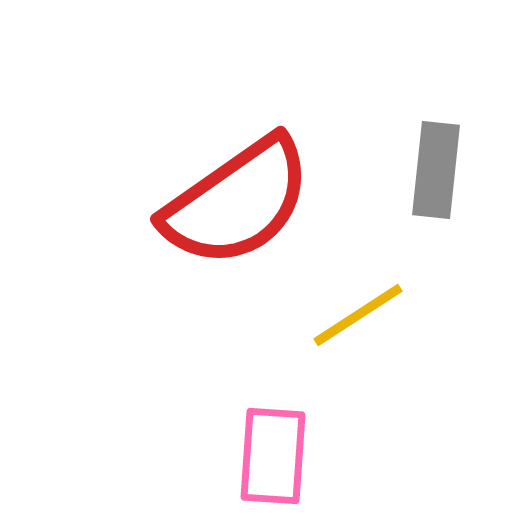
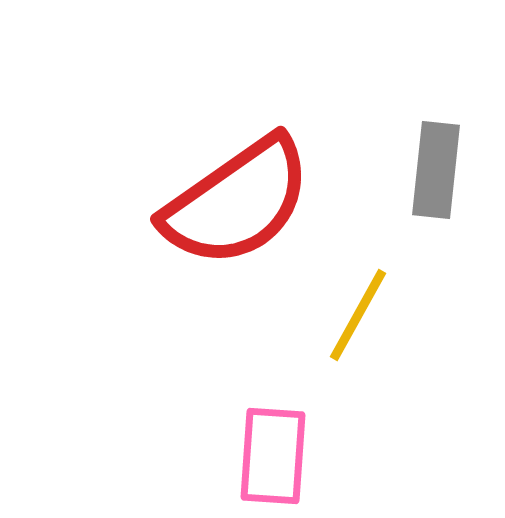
yellow line: rotated 28 degrees counterclockwise
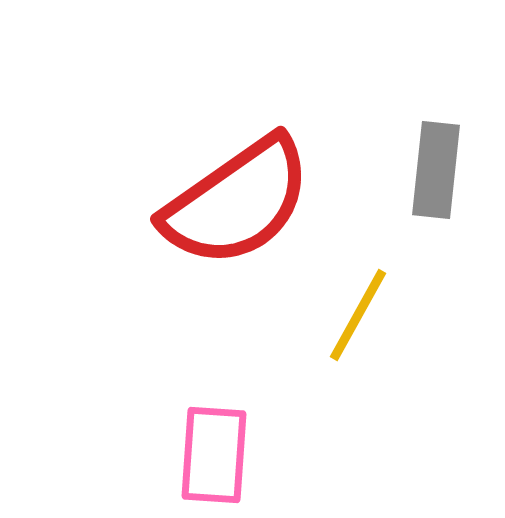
pink rectangle: moved 59 px left, 1 px up
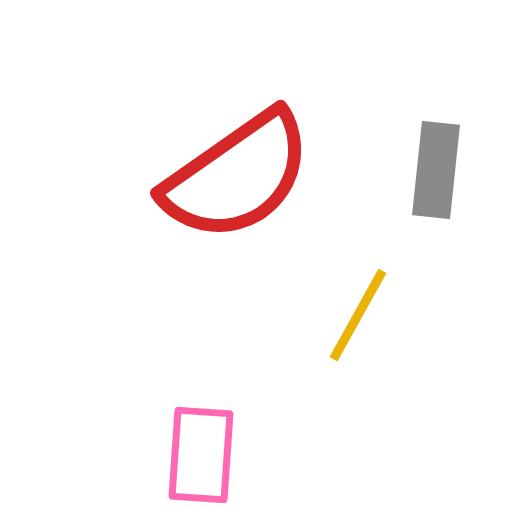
red semicircle: moved 26 px up
pink rectangle: moved 13 px left
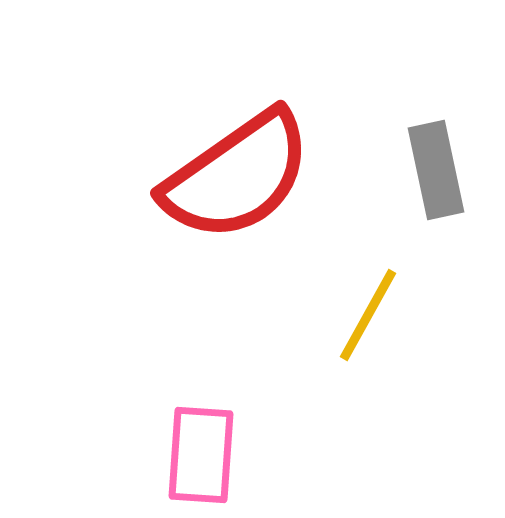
gray rectangle: rotated 18 degrees counterclockwise
yellow line: moved 10 px right
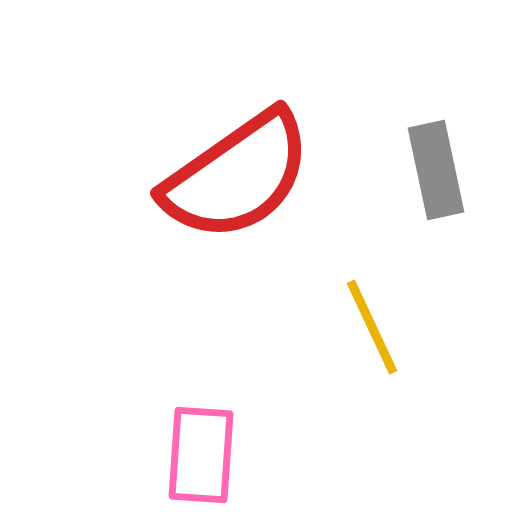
yellow line: moved 4 px right, 12 px down; rotated 54 degrees counterclockwise
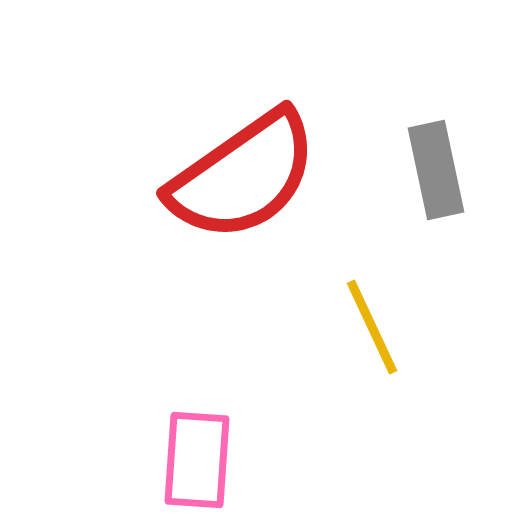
red semicircle: moved 6 px right
pink rectangle: moved 4 px left, 5 px down
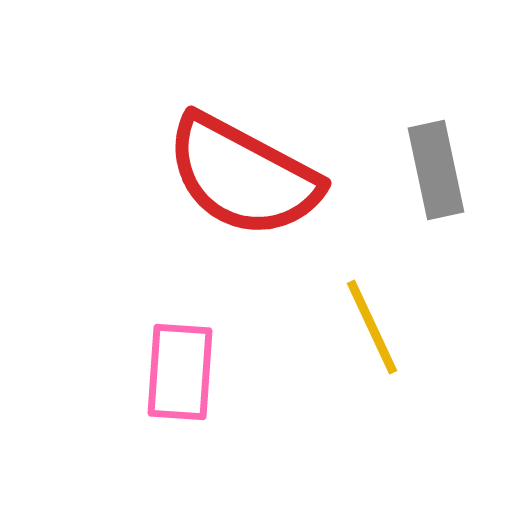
red semicircle: rotated 63 degrees clockwise
pink rectangle: moved 17 px left, 88 px up
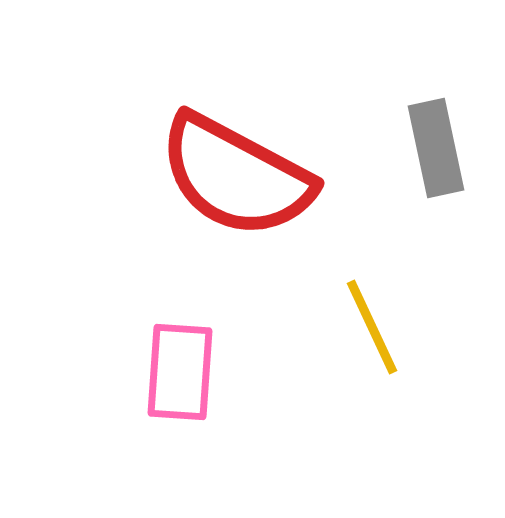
gray rectangle: moved 22 px up
red semicircle: moved 7 px left
